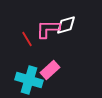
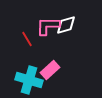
pink L-shape: moved 3 px up
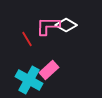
white diamond: rotated 45 degrees clockwise
pink rectangle: moved 1 px left
cyan cross: rotated 12 degrees clockwise
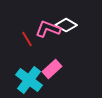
pink L-shape: moved 3 px down; rotated 20 degrees clockwise
pink rectangle: moved 3 px right, 1 px up
cyan cross: rotated 8 degrees clockwise
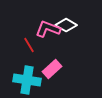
red line: moved 2 px right, 6 px down
cyan cross: moved 2 px left; rotated 28 degrees counterclockwise
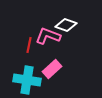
white diamond: rotated 10 degrees counterclockwise
pink L-shape: moved 7 px down
red line: rotated 42 degrees clockwise
